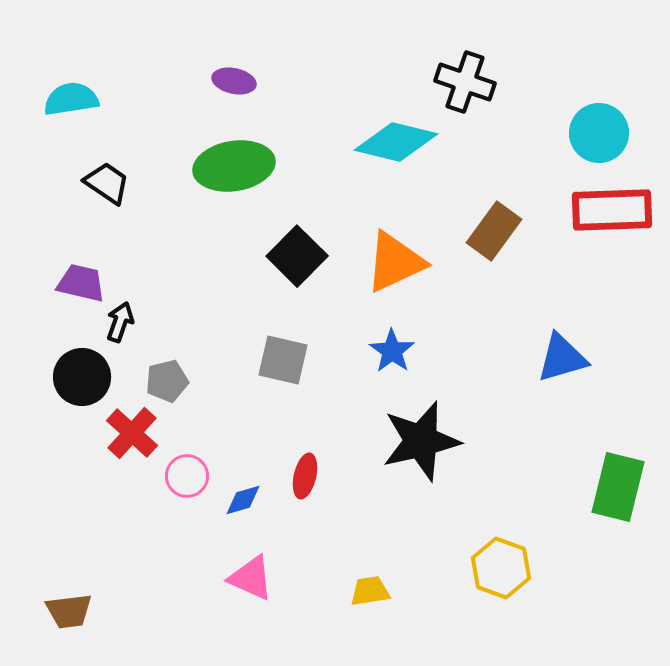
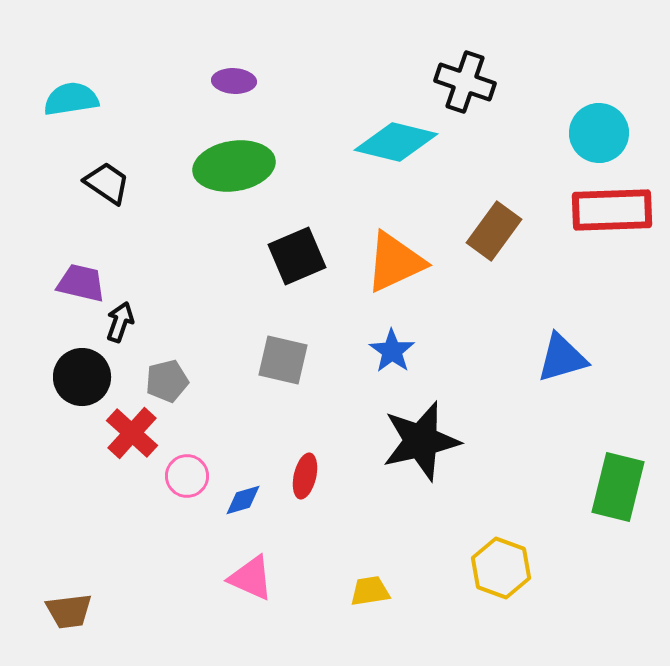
purple ellipse: rotated 9 degrees counterclockwise
black square: rotated 22 degrees clockwise
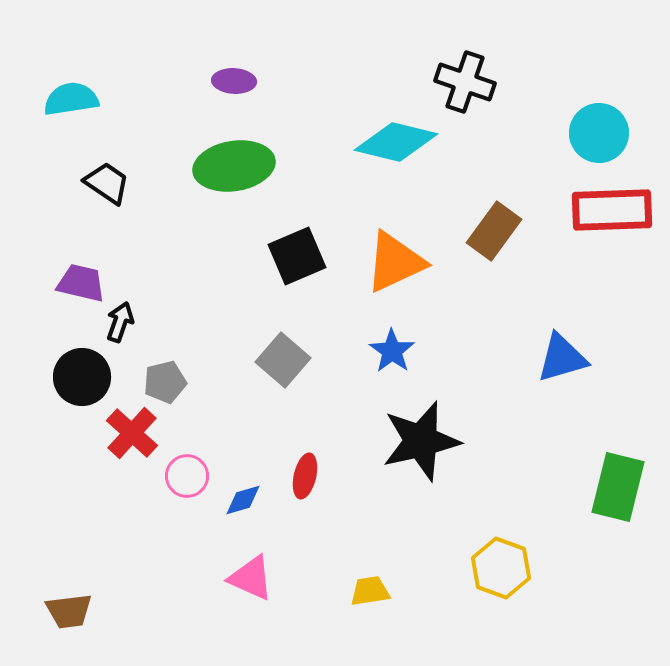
gray square: rotated 28 degrees clockwise
gray pentagon: moved 2 px left, 1 px down
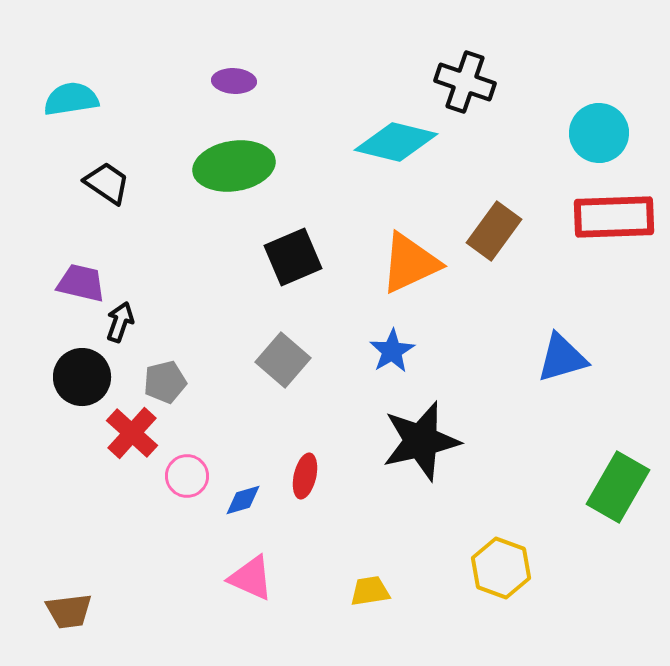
red rectangle: moved 2 px right, 7 px down
black square: moved 4 px left, 1 px down
orange triangle: moved 15 px right, 1 px down
blue star: rotated 6 degrees clockwise
green rectangle: rotated 16 degrees clockwise
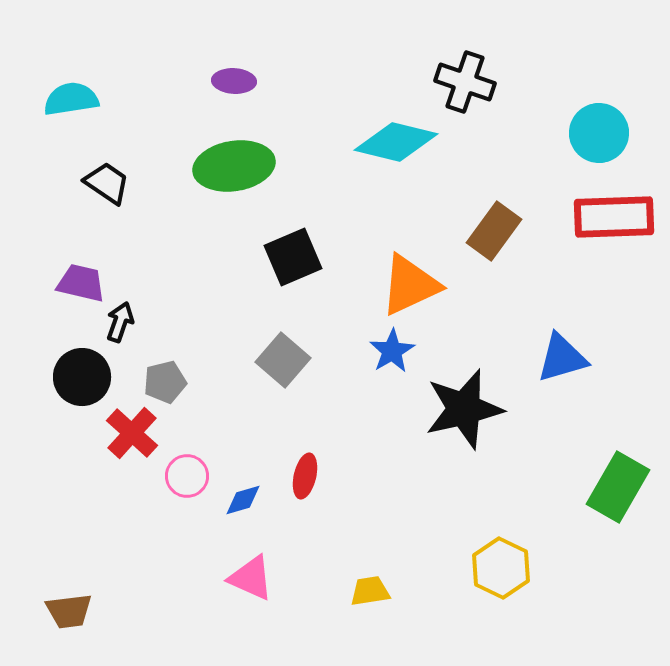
orange triangle: moved 22 px down
black star: moved 43 px right, 32 px up
yellow hexagon: rotated 6 degrees clockwise
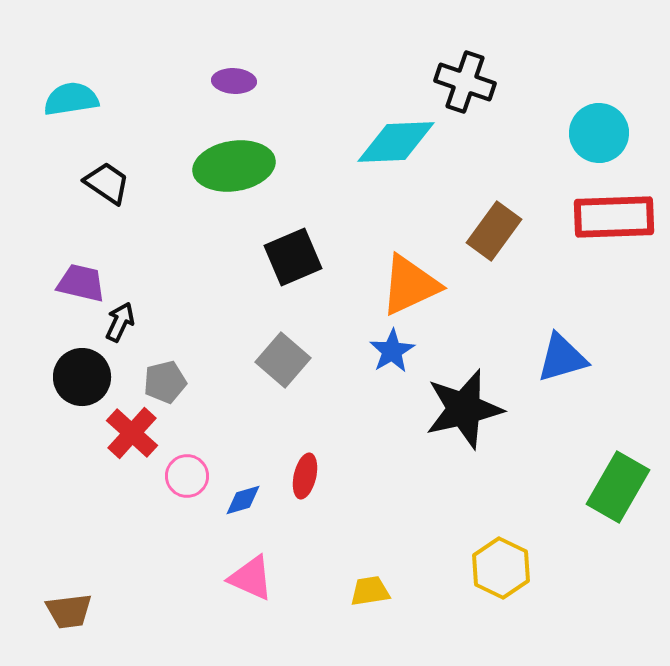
cyan diamond: rotated 16 degrees counterclockwise
black arrow: rotated 6 degrees clockwise
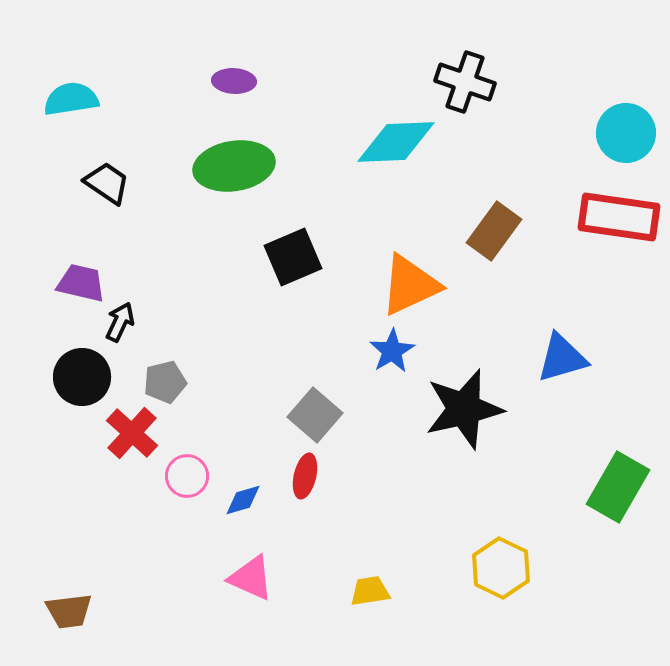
cyan circle: moved 27 px right
red rectangle: moved 5 px right; rotated 10 degrees clockwise
gray square: moved 32 px right, 55 px down
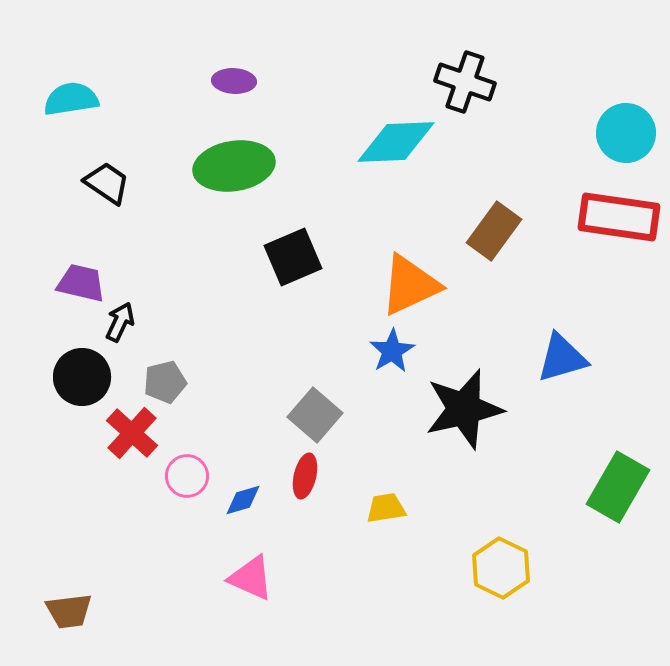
yellow trapezoid: moved 16 px right, 83 px up
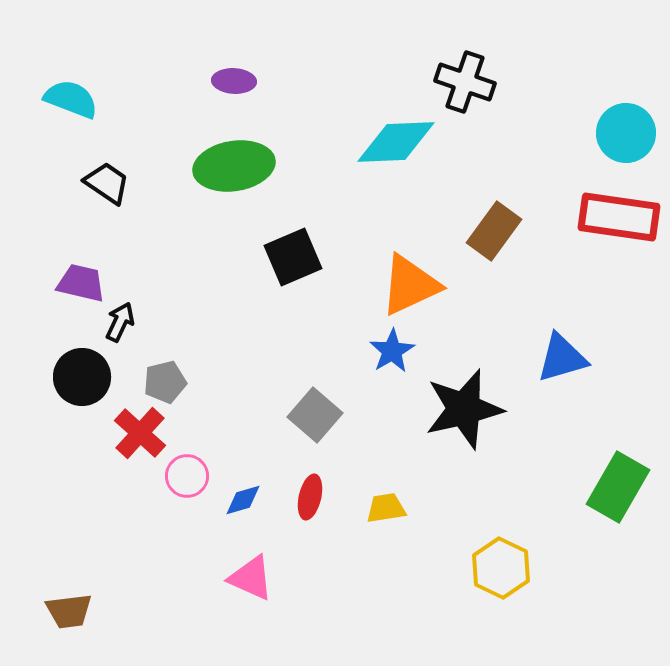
cyan semicircle: rotated 30 degrees clockwise
red cross: moved 8 px right
red ellipse: moved 5 px right, 21 px down
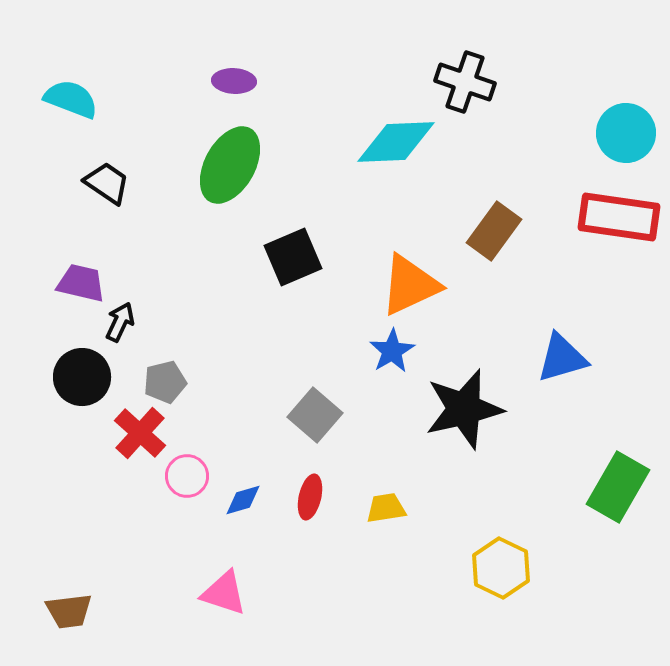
green ellipse: moved 4 px left, 1 px up; rotated 52 degrees counterclockwise
pink triangle: moved 27 px left, 15 px down; rotated 6 degrees counterclockwise
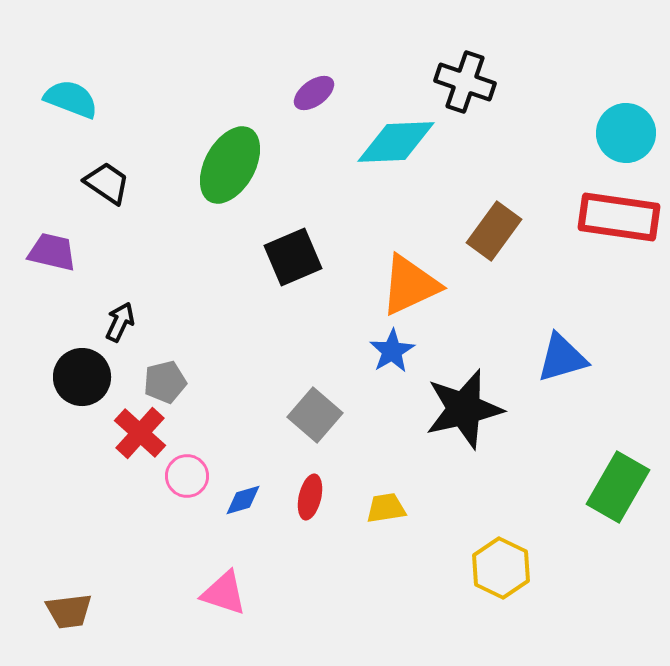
purple ellipse: moved 80 px right, 12 px down; rotated 39 degrees counterclockwise
purple trapezoid: moved 29 px left, 31 px up
